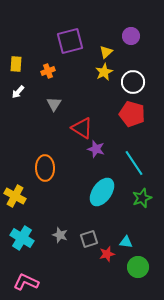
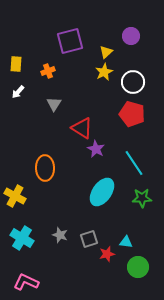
purple star: rotated 12 degrees clockwise
green star: rotated 18 degrees clockwise
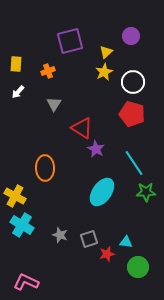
green star: moved 4 px right, 6 px up
cyan cross: moved 13 px up
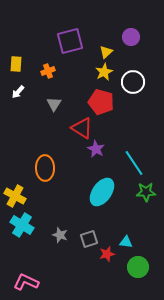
purple circle: moved 1 px down
red pentagon: moved 31 px left, 12 px up
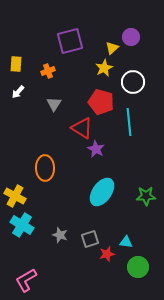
yellow triangle: moved 6 px right, 4 px up
yellow star: moved 4 px up
cyan line: moved 5 px left, 41 px up; rotated 28 degrees clockwise
green star: moved 4 px down
gray square: moved 1 px right
pink L-shape: moved 2 px up; rotated 55 degrees counterclockwise
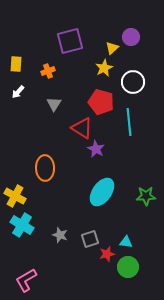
green circle: moved 10 px left
